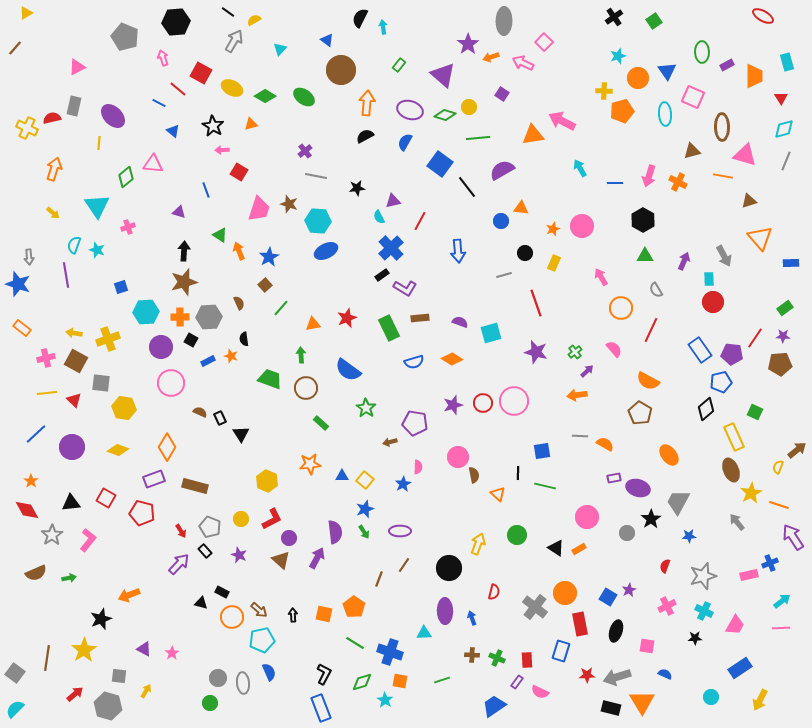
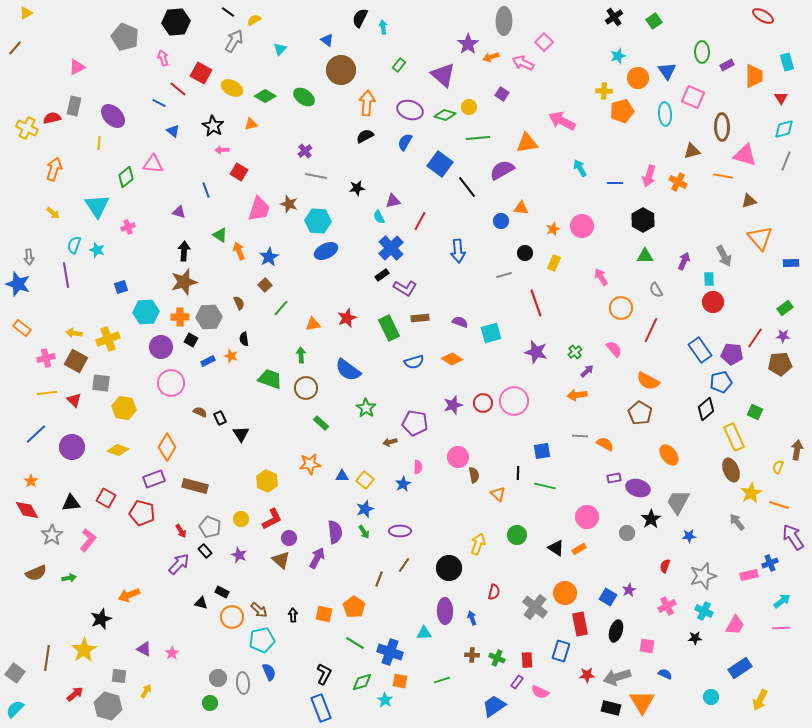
orange triangle at (533, 135): moved 6 px left, 8 px down
brown arrow at (797, 450): rotated 42 degrees counterclockwise
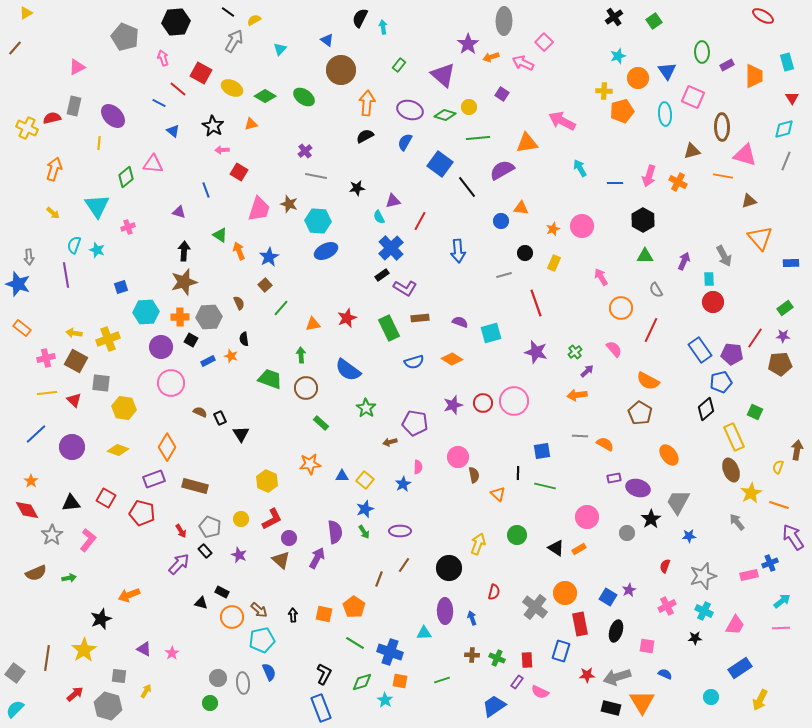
red triangle at (781, 98): moved 11 px right
